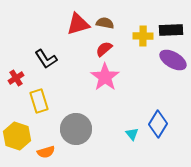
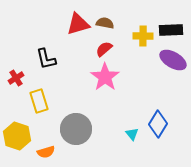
black L-shape: rotated 20 degrees clockwise
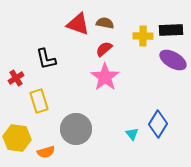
red triangle: rotated 35 degrees clockwise
yellow hexagon: moved 2 px down; rotated 12 degrees counterclockwise
